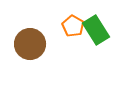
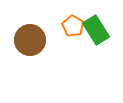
brown circle: moved 4 px up
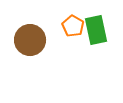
green rectangle: rotated 20 degrees clockwise
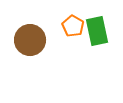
green rectangle: moved 1 px right, 1 px down
